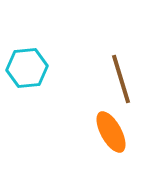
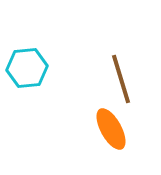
orange ellipse: moved 3 px up
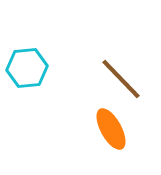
brown line: rotated 27 degrees counterclockwise
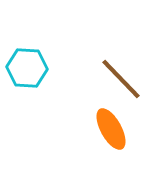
cyan hexagon: rotated 9 degrees clockwise
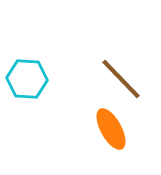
cyan hexagon: moved 11 px down
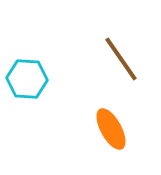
brown line: moved 20 px up; rotated 9 degrees clockwise
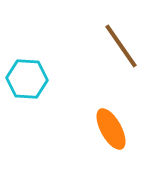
brown line: moved 13 px up
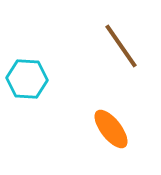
orange ellipse: rotated 9 degrees counterclockwise
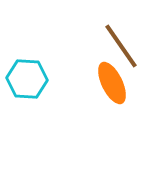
orange ellipse: moved 1 px right, 46 px up; rotated 12 degrees clockwise
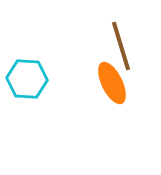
brown line: rotated 18 degrees clockwise
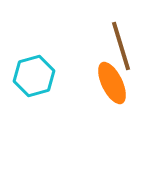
cyan hexagon: moved 7 px right, 3 px up; rotated 18 degrees counterclockwise
